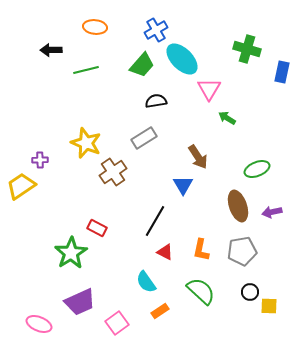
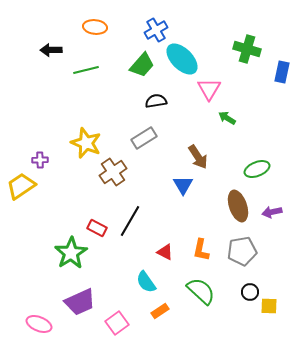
black line: moved 25 px left
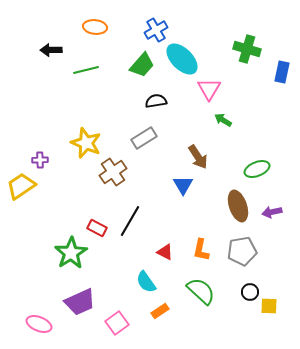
green arrow: moved 4 px left, 2 px down
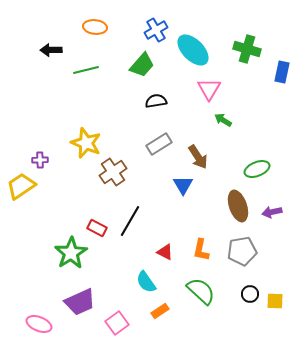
cyan ellipse: moved 11 px right, 9 px up
gray rectangle: moved 15 px right, 6 px down
black circle: moved 2 px down
yellow square: moved 6 px right, 5 px up
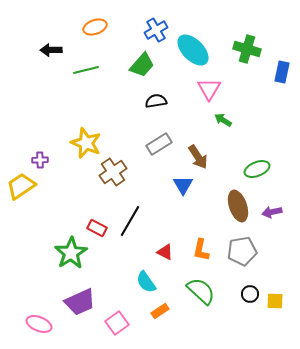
orange ellipse: rotated 25 degrees counterclockwise
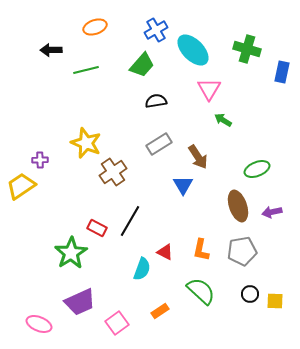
cyan semicircle: moved 4 px left, 13 px up; rotated 125 degrees counterclockwise
